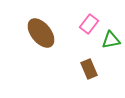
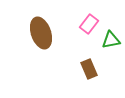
brown ellipse: rotated 20 degrees clockwise
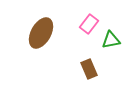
brown ellipse: rotated 48 degrees clockwise
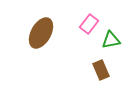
brown rectangle: moved 12 px right, 1 px down
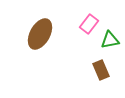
brown ellipse: moved 1 px left, 1 px down
green triangle: moved 1 px left
